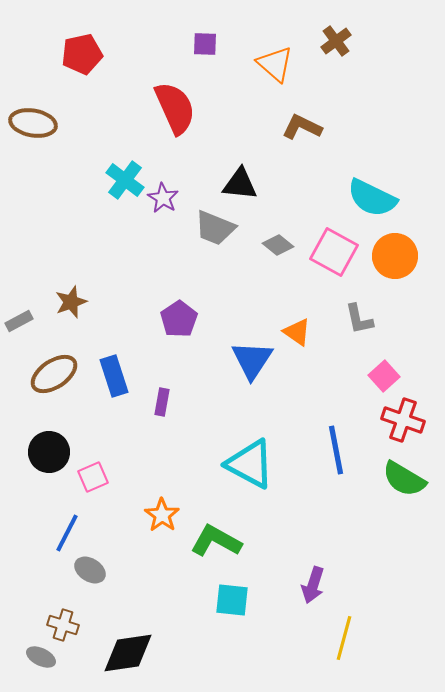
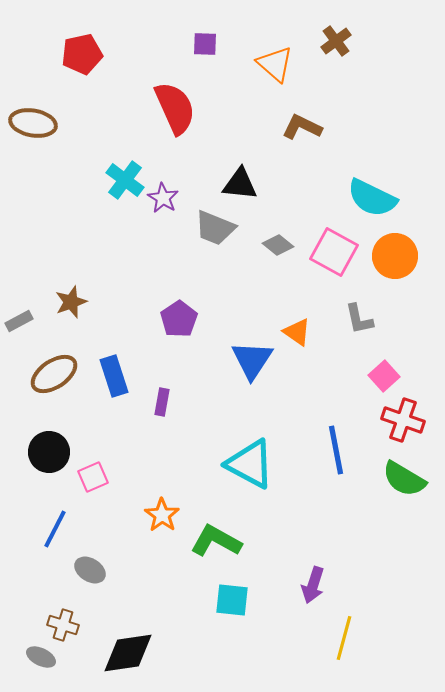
blue line at (67, 533): moved 12 px left, 4 px up
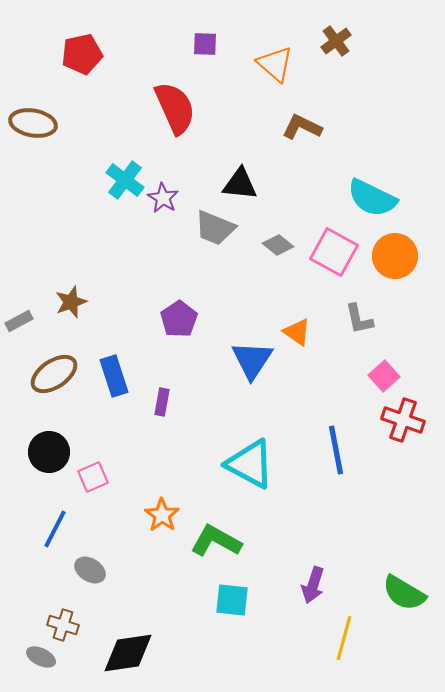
green semicircle at (404, 479): moved 114 px down
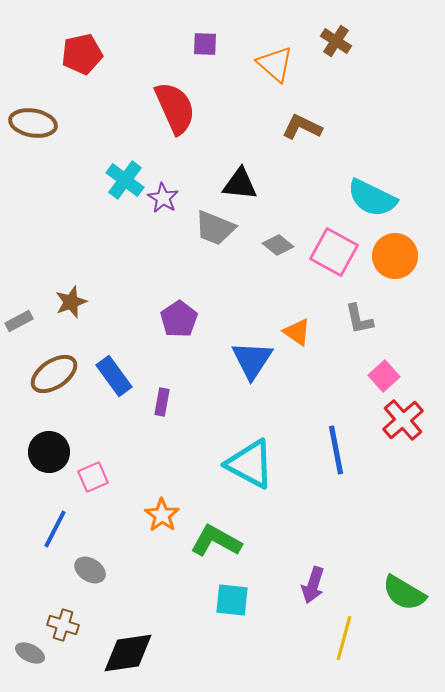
brown cross at (336, 41): rotated 20 degrees counterclockwise
blue rectangle at (114, 376): rotated 18 degrees counterclockwise
red cross at (403, 420): rotated 30 degrees clockwise
gray ellipse at (41, 657): moved 11 px left, 4 px up
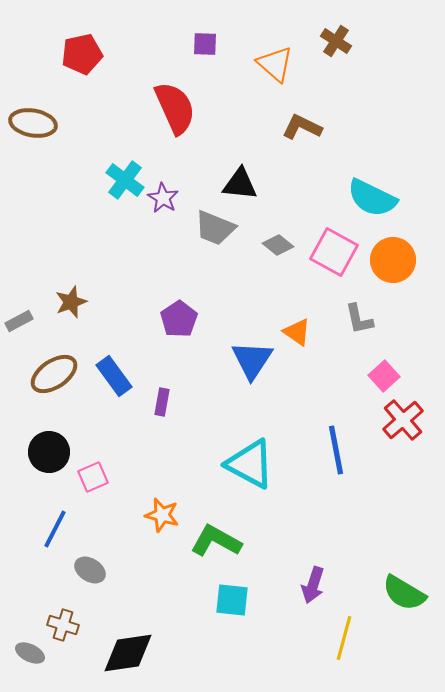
orange circle at (395, 256): moved 2 px left, 4 px down
orange star at (162, 515): rotated 20 degrees counterclockwise
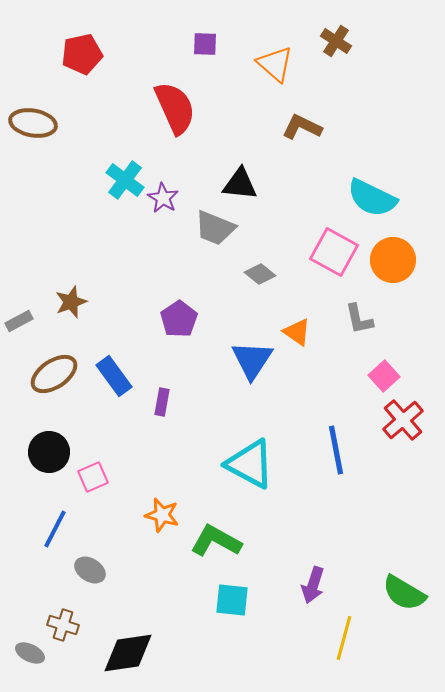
gray diamond at (278, 245): moved 18 px left, 29 px down
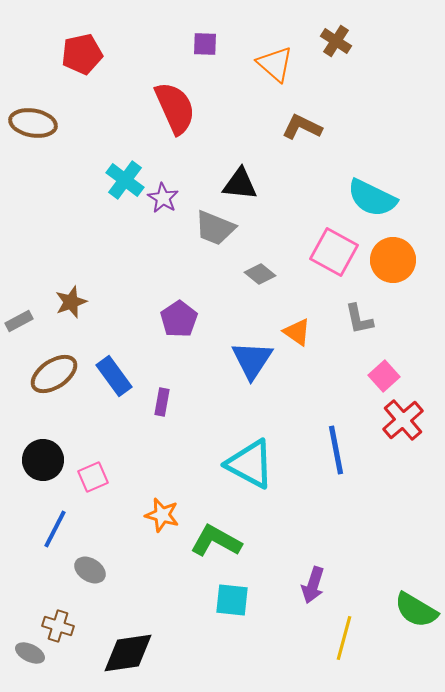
black circle at (49, 452): moved 6 px left, 8 px down
green semicircle at (404, 593): moved 12 px right, 17 px down
brown cross at (63, 625): moved 5 px left, 1 px down
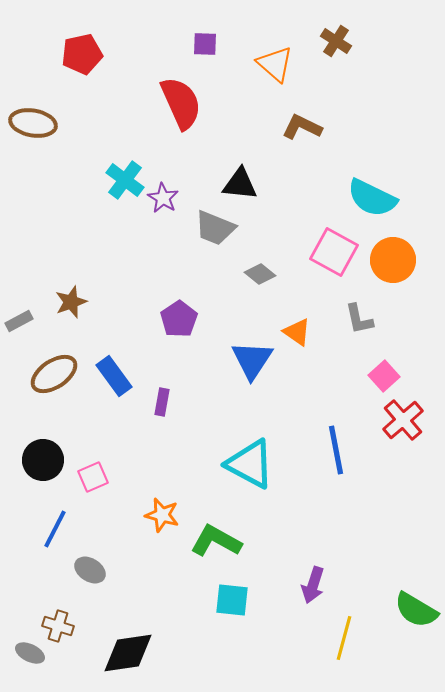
red semicircle at (175, 108): moved 6 px right, 5 px up
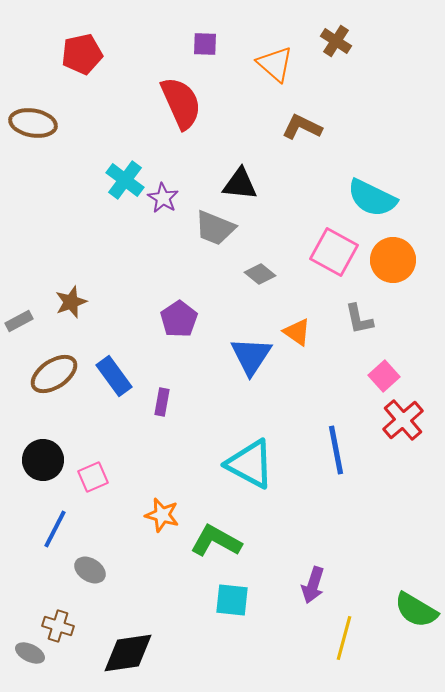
blue triangle at (252, 360): moved 1 px left, 4 px up
